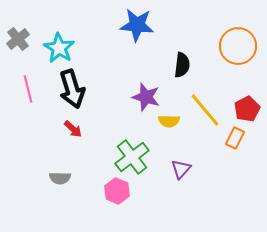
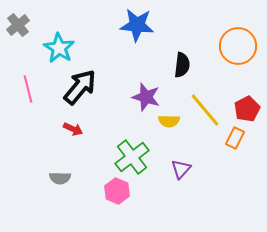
gray cross: moved 14 px up
black arrow: moved 8 px right, 2 px up; rotated 123 degrees counterclockwise
red arrow: rotated 18 degrees counterclockwise
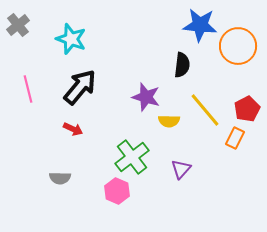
blue star: moved 63 px right
cyan star: moved 12 px right, 9 px up; rotated 12 degrees counterclockwise
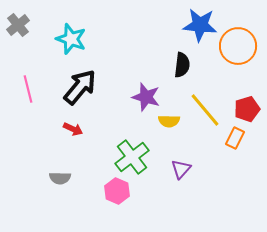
red pentagon: rotated 10 degrees clockwise
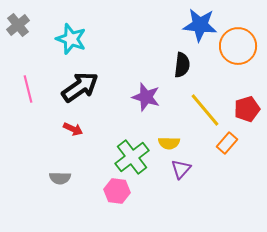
black arrow: rotated 15 degrees clockwise
yellow semicircle: moved 22 px down
orange rectangle: moved 8 px left, 5 px down; rotated 15 degrees clockwise
pink hexagon: rotated 15 degrees counterclockwise
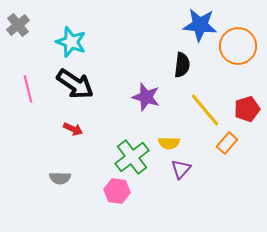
cyan star: moved 3 px down
black arrow: moved 5 px left, 3 px up; rotated 69 degrees clockwise
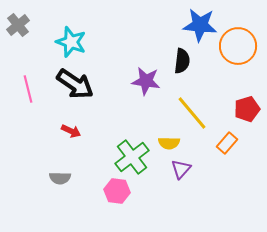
black semicircle: moved 4 px up
purple star: moved 16 px up; rotated 8 degrees counterclockwise
yellow line: moved 13 px left, 3 px down
red arrow: moved 2 px left, 2 px down
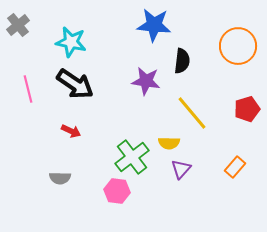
blue star: moved 46 px left
cyan star: rotated 8 degrees counterclockwise
orange rectangle: moved 8 px right, 24 px down
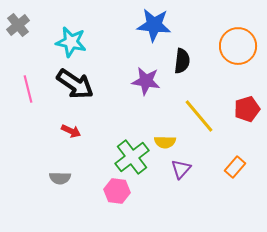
yellow line: moved 7 px right, 3 px down
yellow semicircle: moved 4 px left, 1 px up
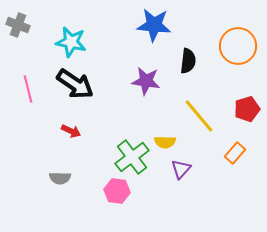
gray cross: rotated 30 degrees counterclockwise
black semicircle: moved 6 px right
orange rectangle: moved 14 px up
